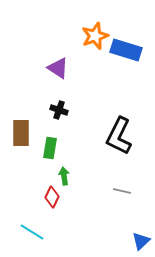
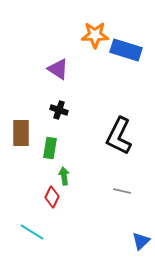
orange star: moved 1 px up; rotated 20 degrees clockwise
purple triangle: moved 1 px down
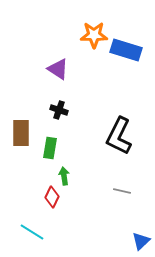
orange star: moved 1 px left
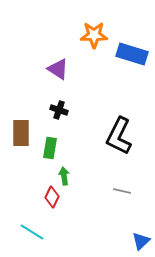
blue rectangle: moved 6 px right, 4 px down
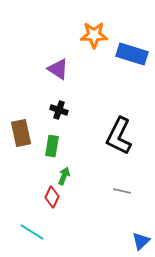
brown rectangle: rotated 12 degrees counterclockwise
green rectangle: moved 2 px right, 2 px up
green arrow: rotated 30 degrees clockwise
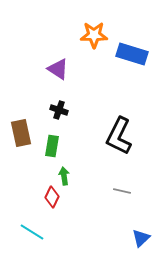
green arrow: rotated 30 degrees counterclockwise
blue triangle: moved 3 px up
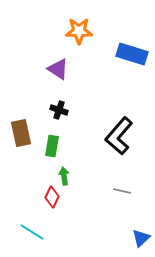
orange star: moved 15 px left, 4 px up
black L-shape: rotated 15 degrees clockwise
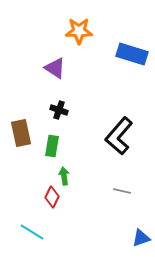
purple triangle: moved 3 px left, 1 px up
blue triangle: rotated 24 degrees clockwise
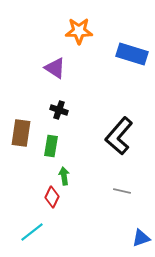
brown rectangle: rotated 20 degrees clockwise
green rectangle: moved 1 px left
cyan line: rotated 70 degrees counterclockwise
